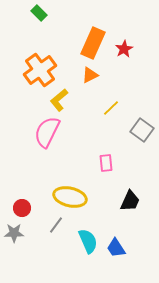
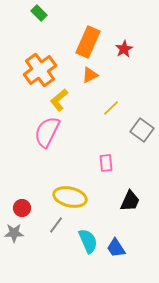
orange rectangle: moved 5 px left, 1 px up
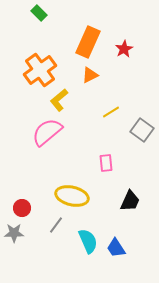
yellow line: moved 4 px down; rotated 12 degrees clockwise
pink semicircle: rotated 24 degrees clockwise
yellow ellipse: moved 2 px right, 1 px up
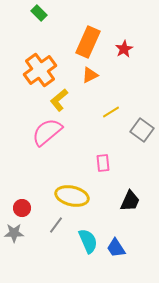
pink rectangle: moved 3 px left
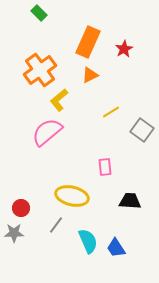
pink rectangle: moved 2 px right, 4 px down
black trapezoid: rotated 110 degrees counterclockwise
red circle: moved 1 px left
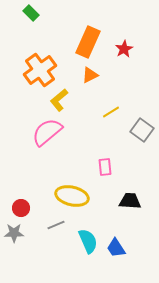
green rectangle: moved 8 px left
gray line: rotated 30 degrees clockwise
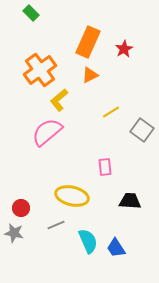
gray star: rotated 12 degrees clockwise
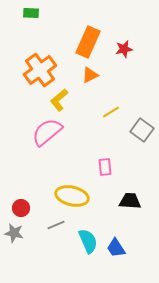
green rectangle: rotated 42 degrees counterclockwise
red star: rotated 18 degrees clockwise
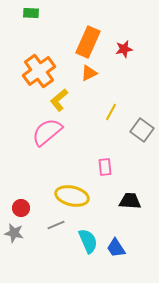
orange cross: moved 1 px left, 1 px down
orange triangle: moved 1 px left, 2 px up
yellow line: rotated 30 degrees counterclockwise
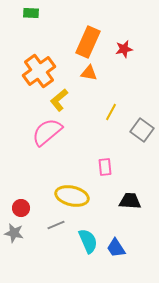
orange triangle: rotated 36 degrees clockwise
